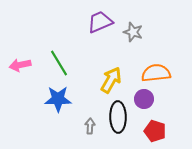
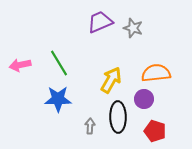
gray star: moved 4 px up
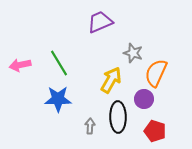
gray star: moved 25 px down
orange semicircle: rotated 60 degrees counterclockwise
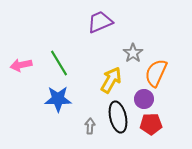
gray star: rotated 18 degrees clockwise
pink arrow: moved 1 px right
black ellipse: rotated 12 degrees counterclockwise
red pentagon: moved 4 px left, 7 px up; rotated 20 degrees counterclockwise
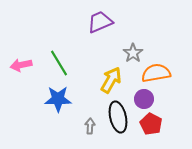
orange semicircle: rotated 56 degrees clockwise
red pentagon: rotated 30 degrees clockwise
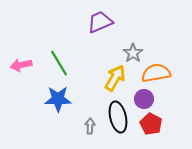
yellow arrow: moved 4 px right, 2 px up
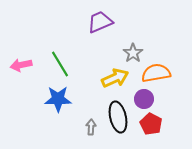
green line: moved 1 px right, 1 px down
yellow arrow: rotated 36 degrees clockwise
gray arrow: moved 1 px right, 1 px down
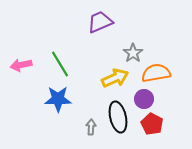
red pentagon: moved 1 px right
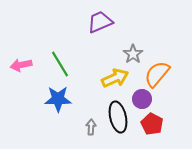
gray star: moved 1 px down
orange semicircle: moved 1 px right, 1 px down; rotated 40 degrees counterclockwise
purple circle: moved 2 px left
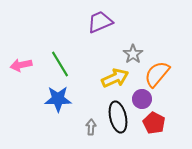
red pentagon: moved 2 px right, 1 px up
